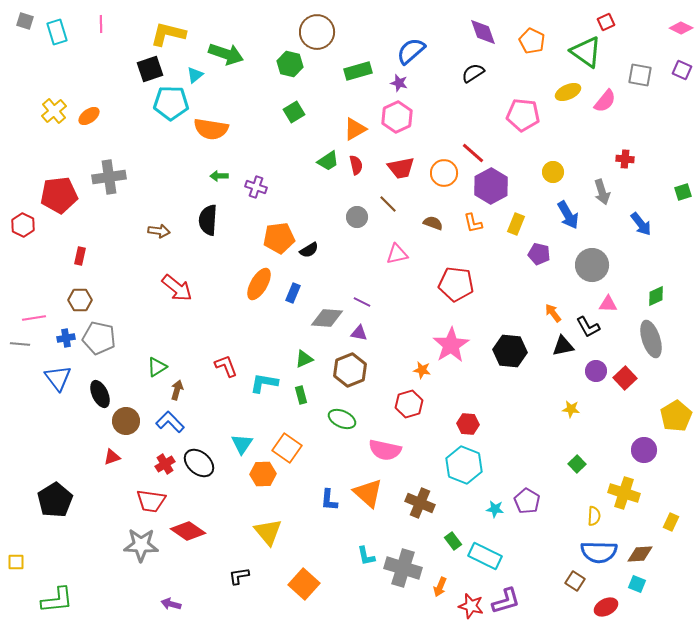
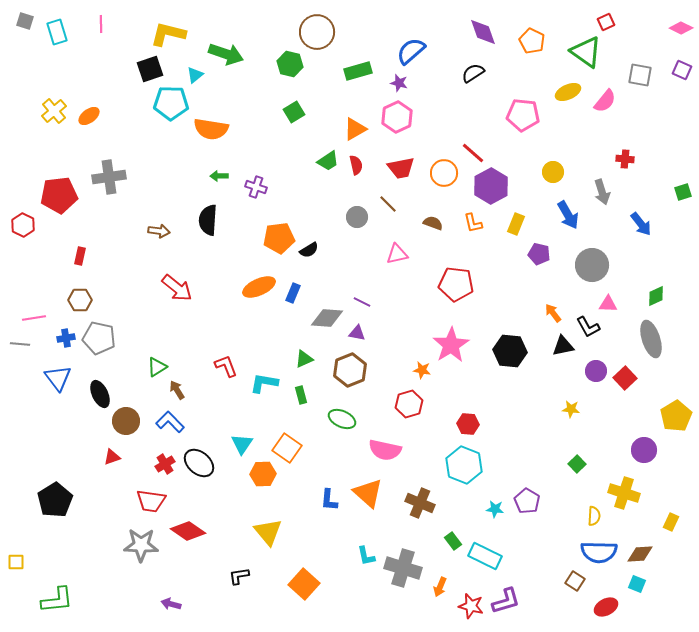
orange ellipse at (259, 284): moved 3 px down; rotated 36 degrees clockwise
purple triangle at (359, 333): moved 2 px left
brown arrow at (177, 390): rotated 48 degrees counterclockwise
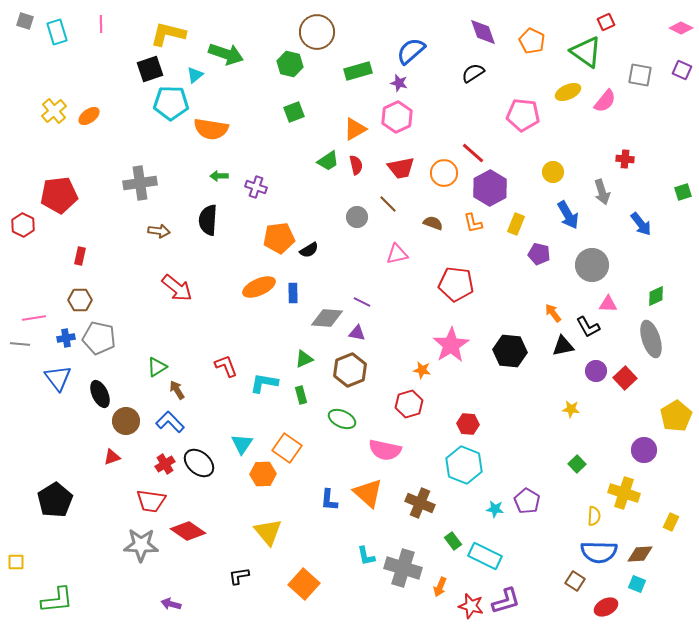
green square at (294, 112): rotated 10 degrees clockwise
gray cross at (109, 177): moved 31 px right, 6 px down
purple hexagon at (491, 186): moved 1 px left, 2 px down
blue rectangle at (293, 293): rotated 24 degrees counterclockwise
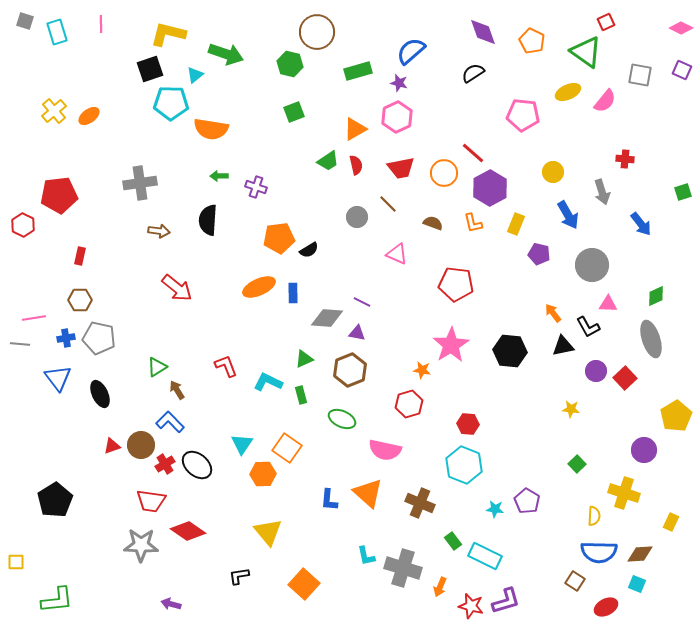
pink triangle at (397, 254): rotated 35 degrees clockwise
cyan L-shape at (264, 383): moved 4 px right, 1 px up; rotated 16 degrees clockwise
brown circle at (126, 421): moved 15 px right, 24 px down
red triangle at (112, 457): moved 11 px up
black ellipse at (199, 463): moved 2 px left, 2 px down
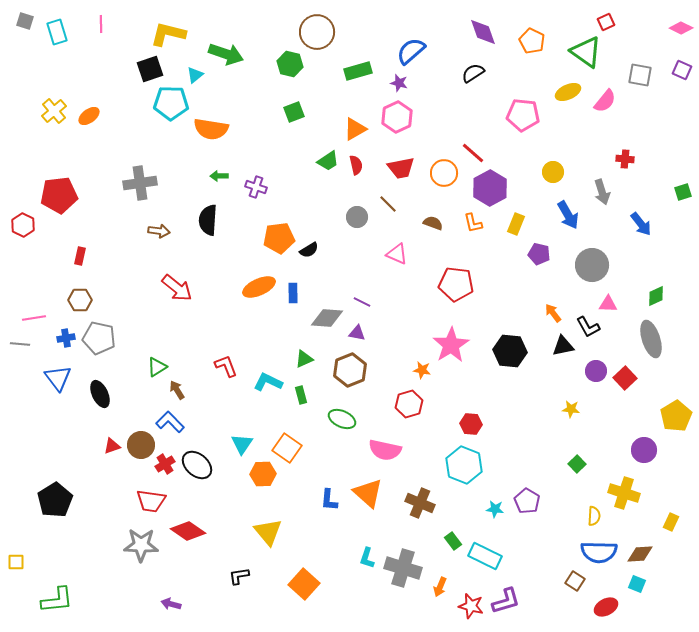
red hexagon at (468, 424): moved 3 px right
cyan L-shape at (366, 556): moved 1 px right, 2 px down; rotated 30 degrees clockwise
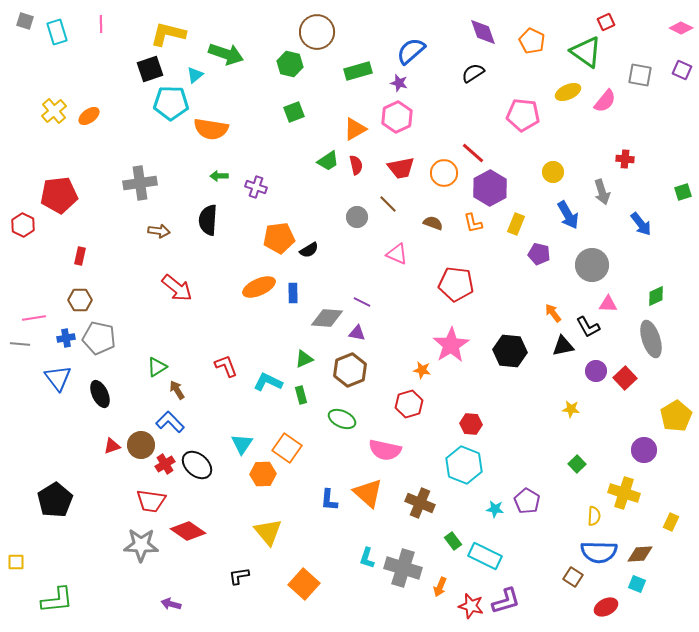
brown square at (575, 581): moved 2 px left, 4 px up
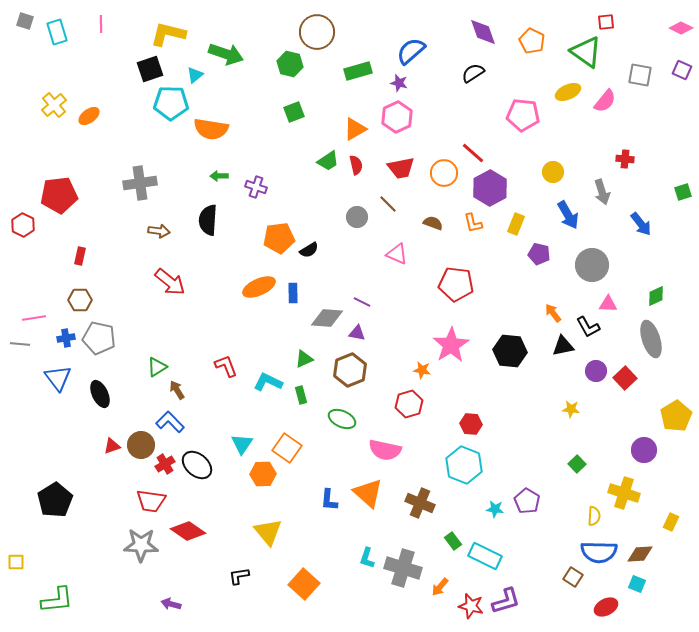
red square at (606, 22): rotated 18 degrees clockwise
yellow cross at (54, 111): moved 6 px up
red arrow at (177, 288): moved 7 px left, 6 px up
orange arrow at (440, 587): rotated 18 degrees clockwise
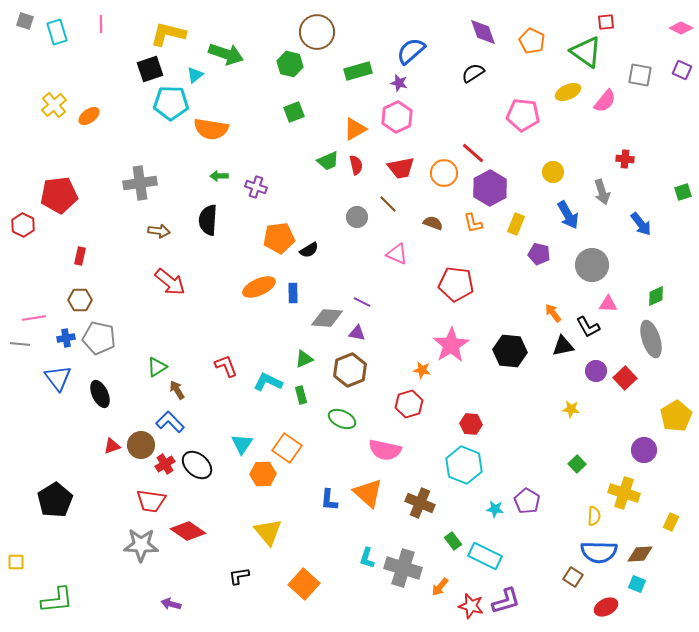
green trapezoid at (328, 161): rotated 10 degrees clockwise
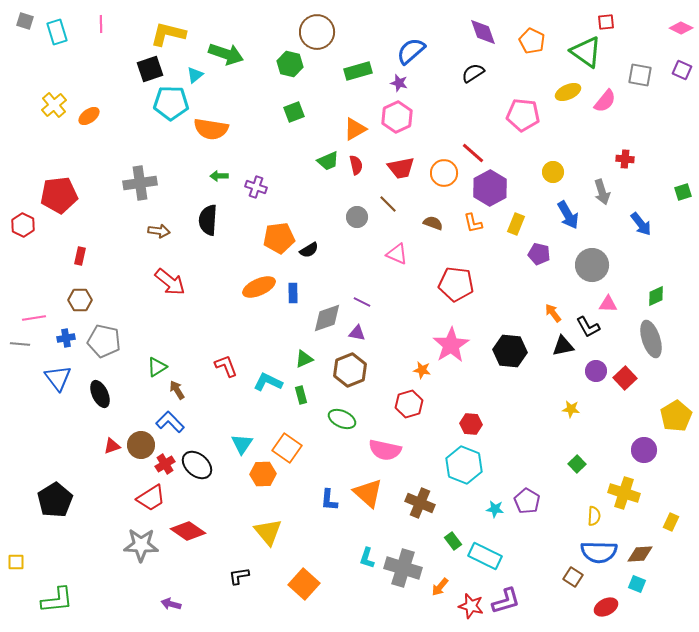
gray diamond at (327, 318): rotated 24 degrees counterclockwise
gray pentagon at (99, 338): moved 5 px right, 3 px down
red trapezoid at (151, 501): moved 3 px up; rotated 40 degrees counterclockwise
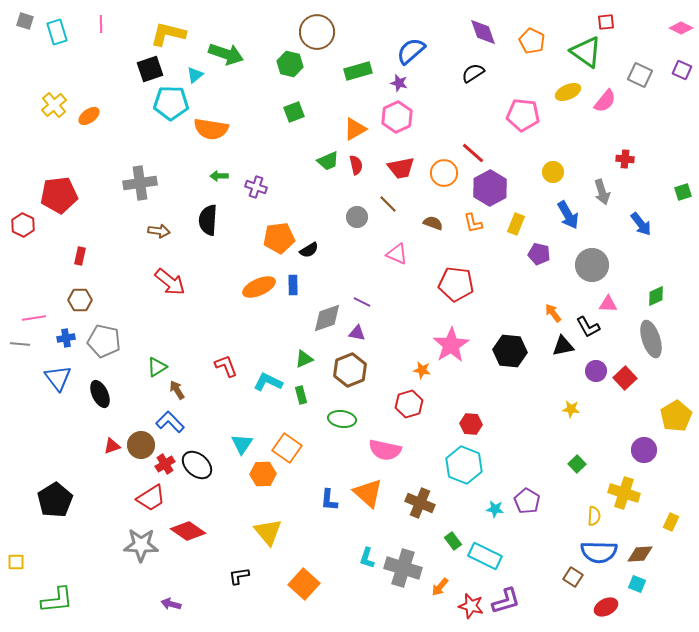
gray square at (640, 75): rotated 15 degrees clockwise
blue rectangle at (293, 293): moved 8 px up
green ellipse at (342, 419): rotated 16 degrees counterclockwise
